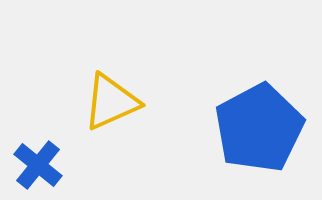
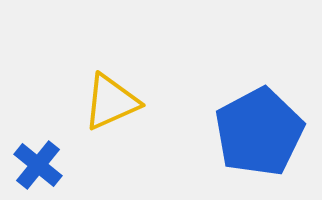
blue pentagon: moved 4 px down
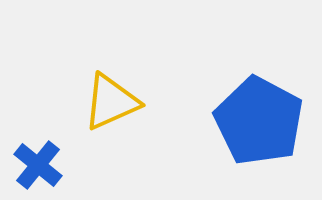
blue pentagon: moved 11 px up; rotated 16 degrees counterclockwise
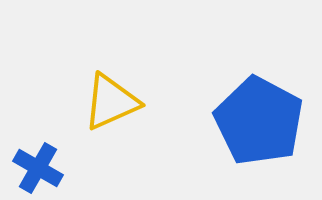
blue cross: moved 3 px down; rotated 9 degrees counterclockwise
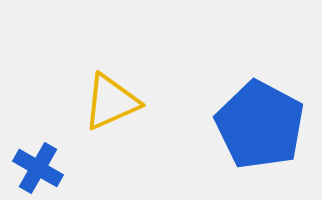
blue pentagon: moved 1 px right, 4 px down
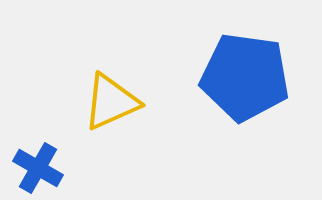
blue pentagon: moved 15 px left, 48 px up; rotated 20 degrees counterclockwise
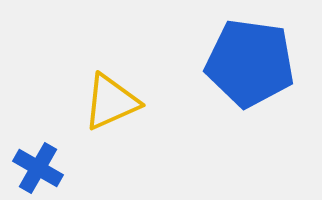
blue pentagon: moved 5 px right, 14 px up
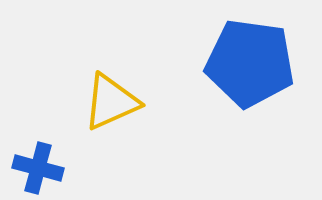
blue cross: rotated 15 degrees counterclockwise
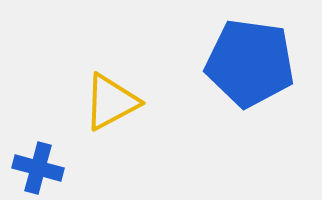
yellow triangle: rotated 4 degrees counterclockwise
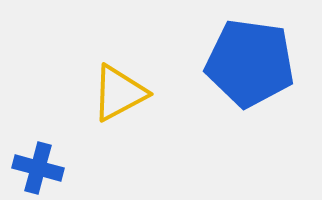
yellow triangle: moved 8 px right, 9 px up
